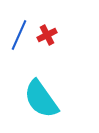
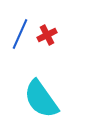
blue line: moved 1 px right, 1 px up
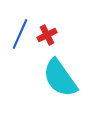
cyan semicircle: moved 19 px right, 21 px up
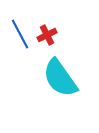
blue line: rotated 52 degrees counterclockwise
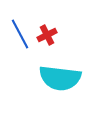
cyan semicircle: rotated 48 degrees counterclockwise
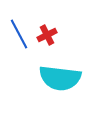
blue line: moved 1 px left
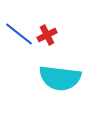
blue line: rotated 24 degrees counterclockwise
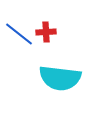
red cross: moved 1 px left, 3 px up; rotated 24 degrees clockwise
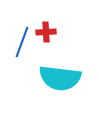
blue line: moved 3 px right, 8 px down; rotated 72 degrees clockwise
